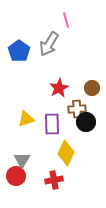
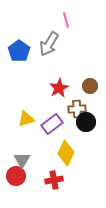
brown circle: moved 2 px left, 2 px up
purple rectangle: rotated 55 degrees clockwise
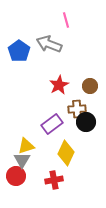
gray arrow: rotated 80 degrees clockwise
red star: moved 3 px up
yellow triangle: moved 27 px down
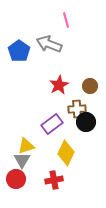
red circle: moved 3 px down
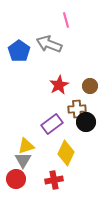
gray triangle: moved 1 px right
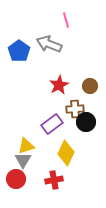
brown cross: moved 2 px left
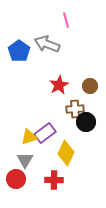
gray arrow: moved 2 px left
purple rectangle: moved 7 px left, 9 px down
yellow triangle: moved 3 px right, 9 px up
gray triangle: moved 2 px right
red cross: rotated 12 degrees clockwise
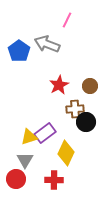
pink line: moved 1 px right; rotated 42 degrees clockwise
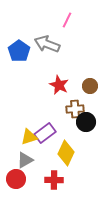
red star: rotated 18 degrees counterclockwise
gray triangle: rotated 30 degrees clockwise
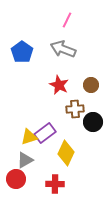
gray arrow: moved 16 px right, 5 px down
blue pentagon: moved 3 px right, 1 px down
brown circle: moved 1 px right, 1 px up
black circle: moved 7 px right
red cross: moved 1 px right, 4 px down
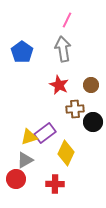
gray arrow: rotated 60 degrees clockwise
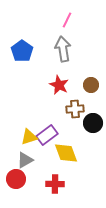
blue pentagon: moved 1 px up
black circle: moved 1 px down
purple rectangle: moved 2 px right, 2 px down
yellow diamond: rotated 45 degrees counterclockwise
